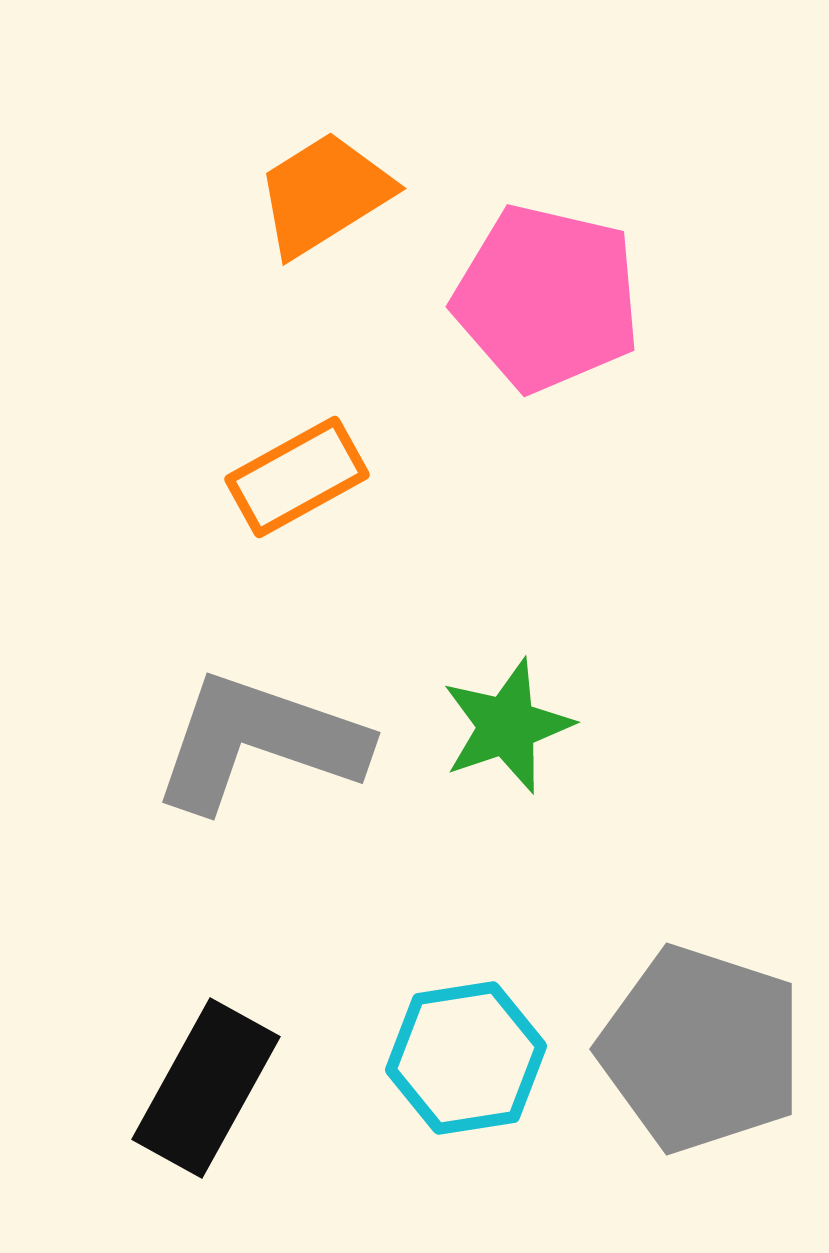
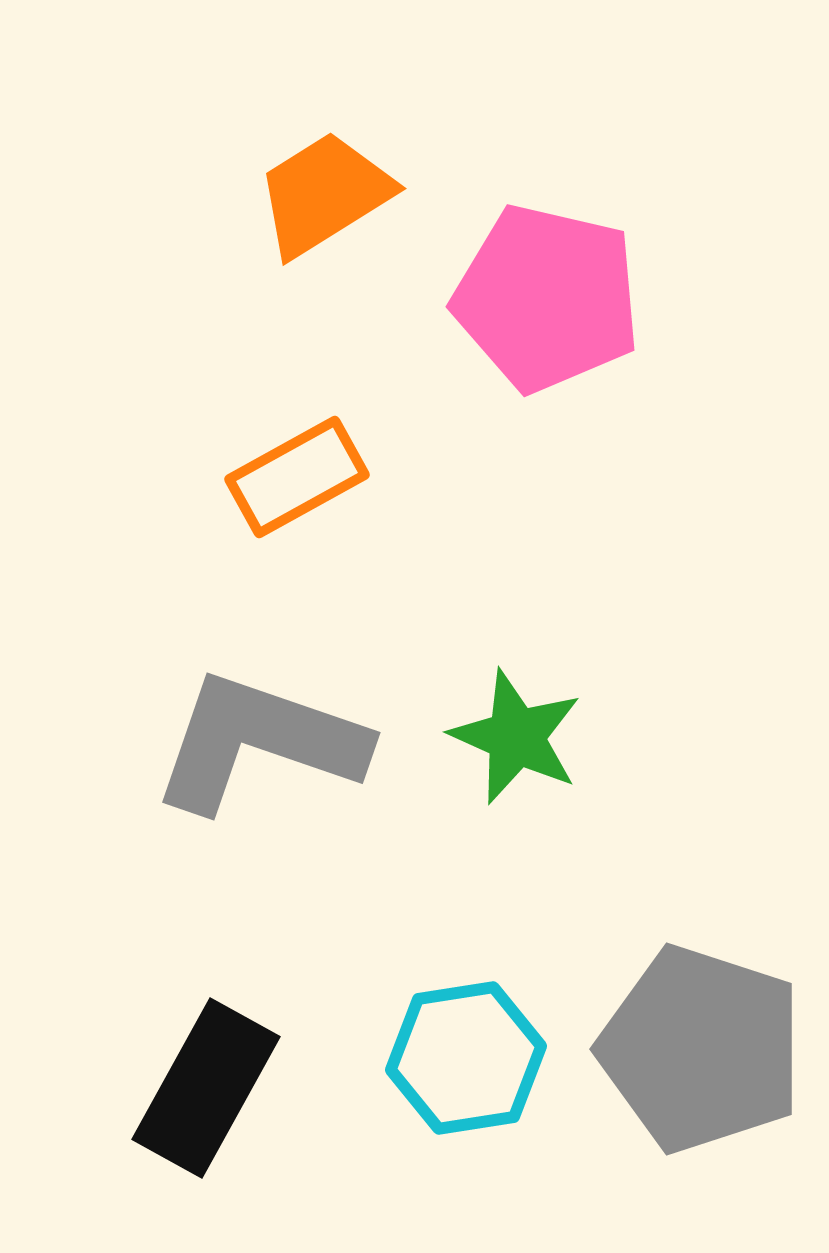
green star: moved 9 px right, 11 px down; rotated 29 degrees counterclockwise
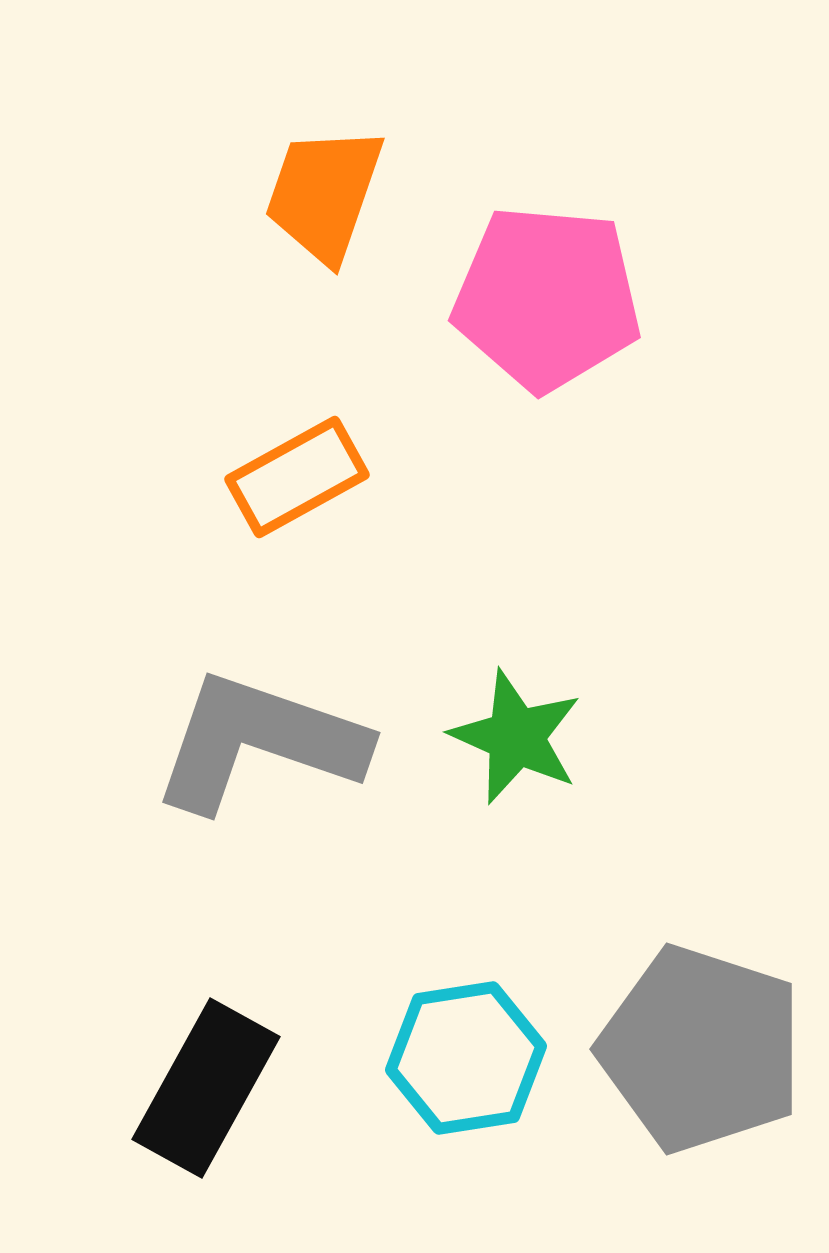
orange trapezoid: rotated 39 degrees counterclockwise
pink pentagon: rotated 8 degrees counterclockwise
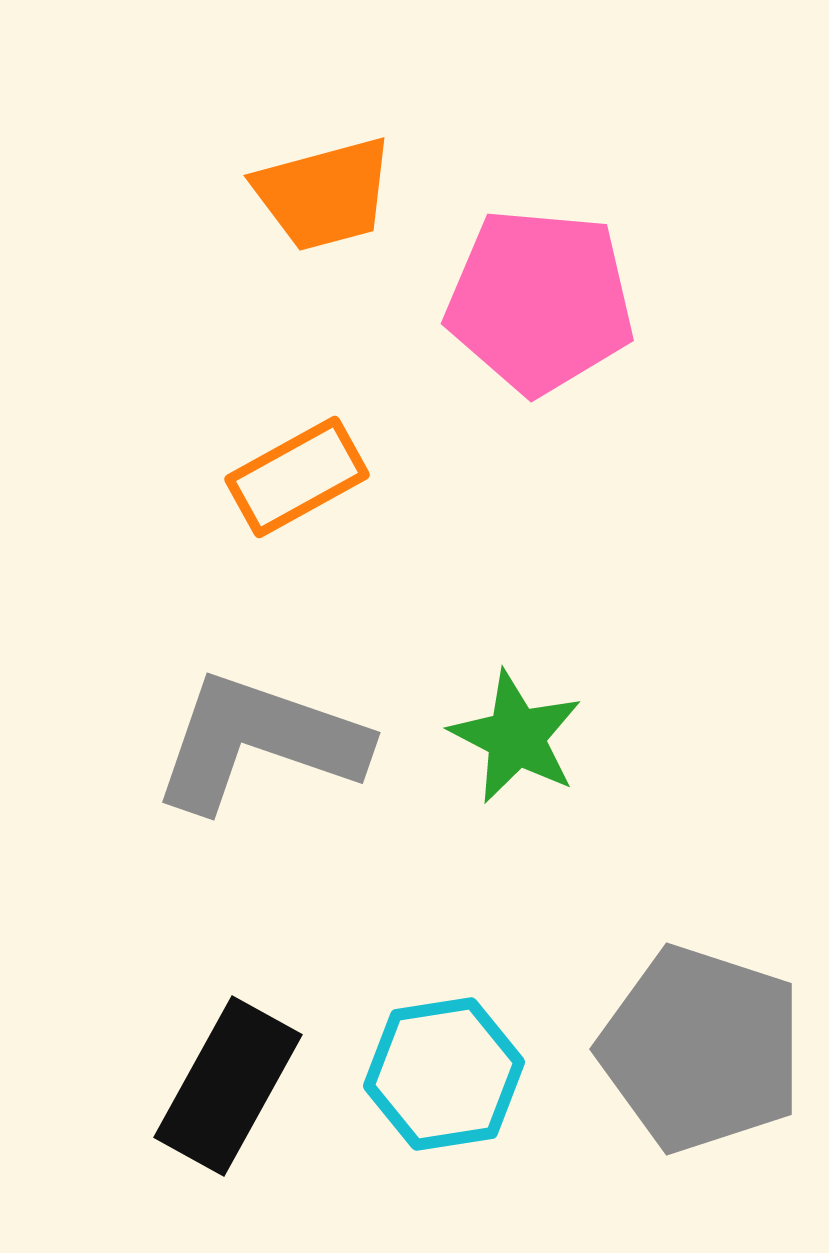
orange trapezoid: rotated 124 degrees counterclockwise
pink pentagon: moved 7 px left, 3 px down
green star: rotated 3 degrees clockwise
cyan hexagon: moved 22 px left, 16 px down
black rectangle: moved 22 px right, 2 px up
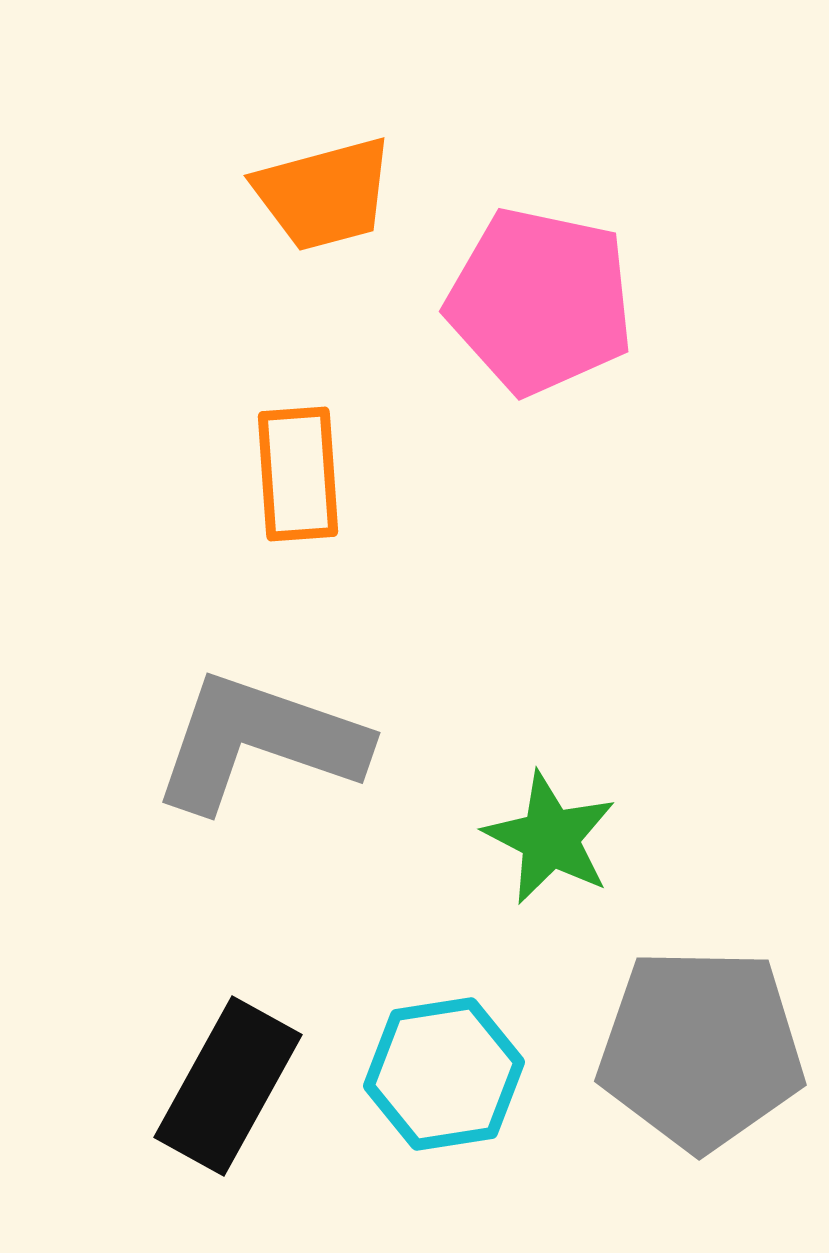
pink pentagon: rotated 7 degrees clockwise
orange rectangle: moved 1 px right, 3 px up; rotated 65 degrees counterclockwise
green star: moved 34 px right, 101 px down
gray pentagon: rotated 17 degrees counterclockwise
